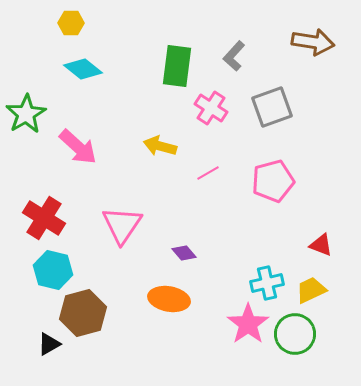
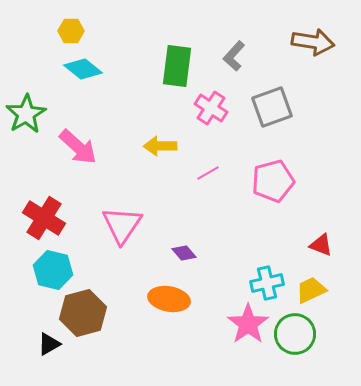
yellow hexagon: moved 8 px down
yellow arrow: rotated 16 degrees counterclockwise
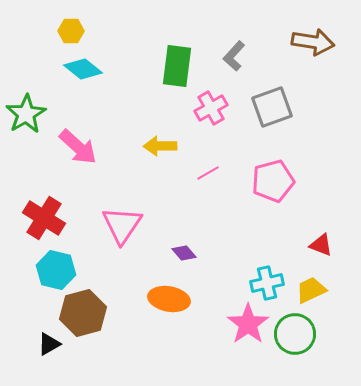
pink cross: rotated 28 degrees clockwise
cyan hexagon: moved 3 px right
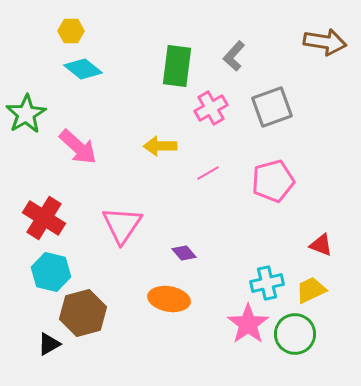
brown arrow: moved 12 px right
cyan hexagon: moved 5 px left, 2 px down
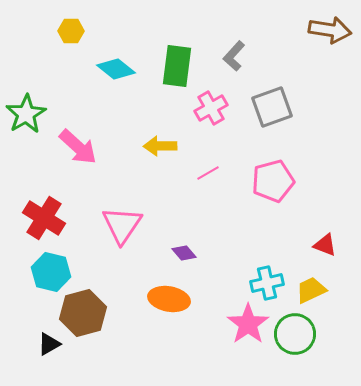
brown arrow: moved 5 px right, 12 px up
cyan diamond: moved 33 px right
red triangle: moved 4 px right
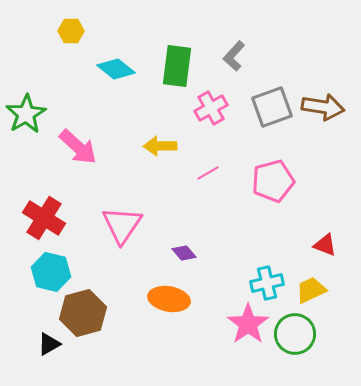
brown arrow: moved 7 px left, 77 px down
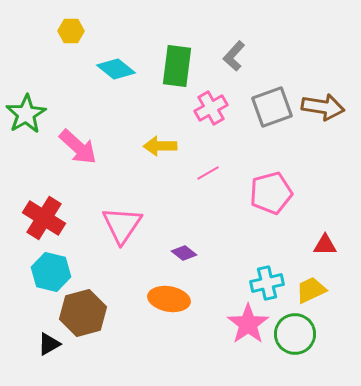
pink pentagon: moved 2 px left, 12 px down
red triangle: rotated 20 degrees counterclockwise
purple diamond: rotated 10 degrees counterclockwise
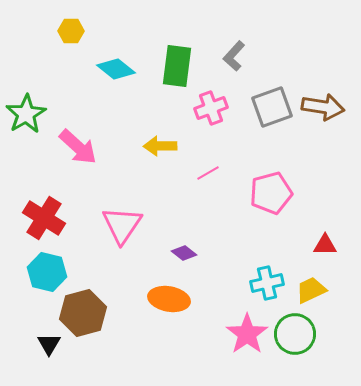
pink cross: rotated 8 degrees clockwise
cyan hexagon: moved 4 px left
pink star: moved 1 px left, 10 px down
black triangle: rotated 30 degrees counterclockwise
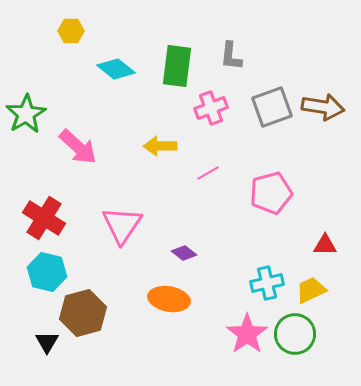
gray L-shape: moved 3 px left; rotated 36 degrees counterclockwise
black triangle: moved 2 px left, 2 px up
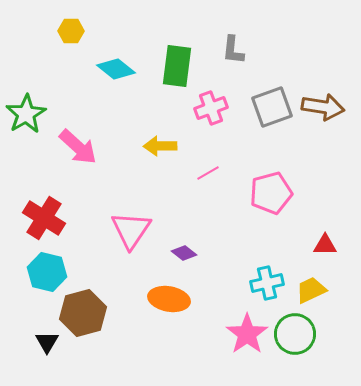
gray L-shape: moved 2 px right, 6 px up
pink triangle: moved 9 px right, 5 px down
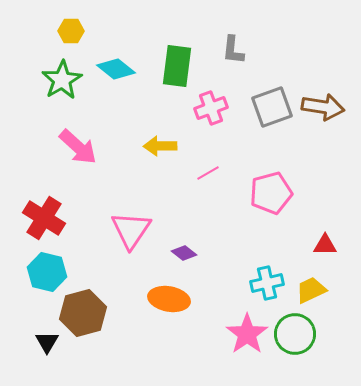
green star: moved 36 px right, 34 px up
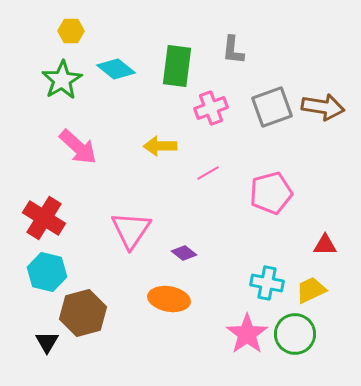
cyan cross: rotated 24 degrees clockwise
